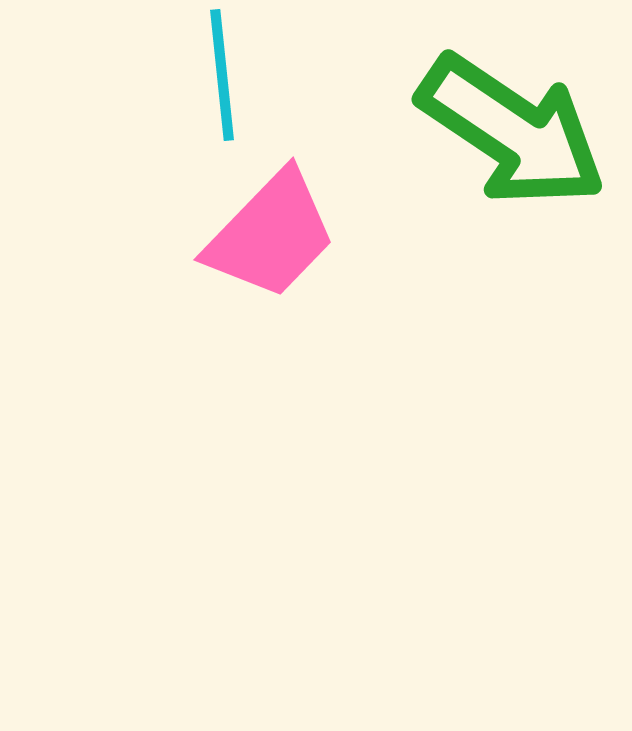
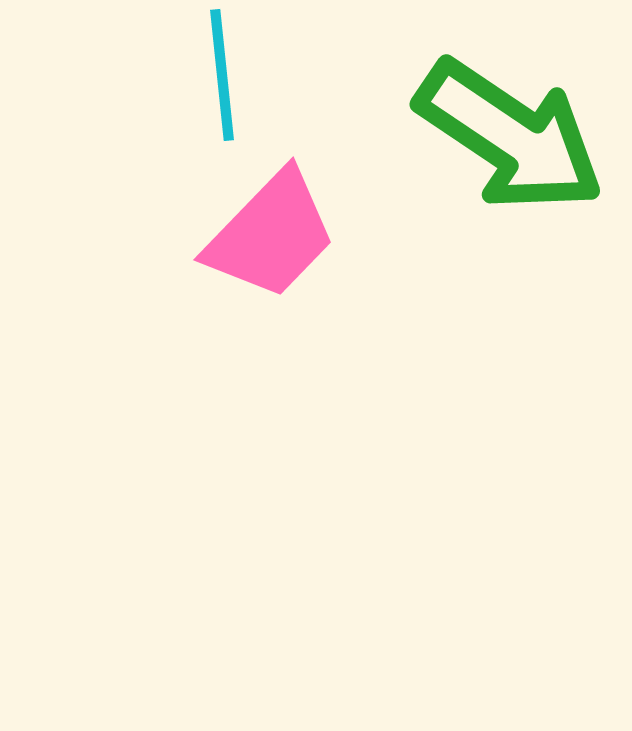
green arrow: moved 2 px left, 5 px down
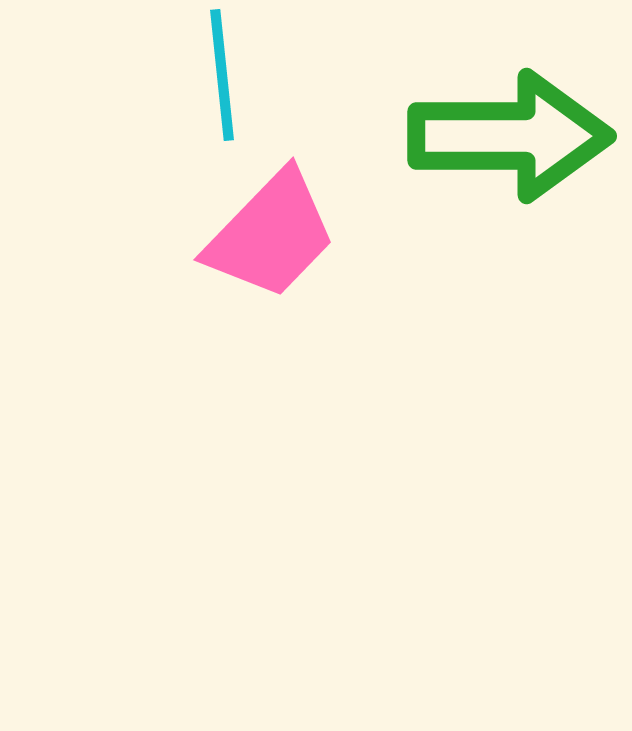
green arrow: rotated 34 degrees counterclockwise
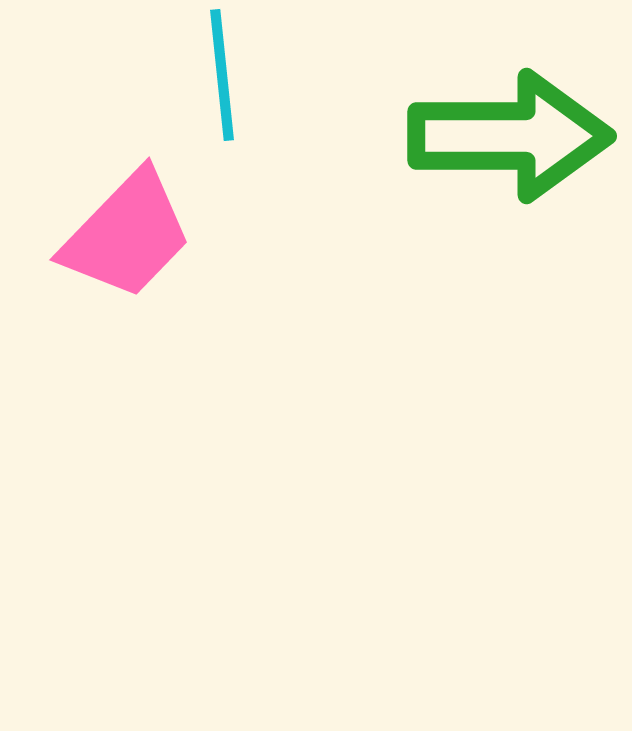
pink trapezoid: moved 144 px left
